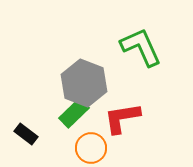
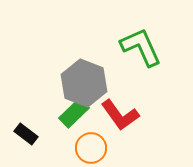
red L-shape: moved 2 px left, 3 px up; rotated 117 degrees counterclockwise
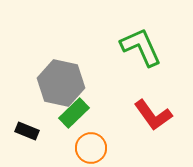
gray hexagon: moved 23 px left; rotated 9 degrees counterclockwise
red L-shape: moved 33 px right
black rectangle: moved 1 px right, 3 px up; rotated 15 degrees counterclockwise
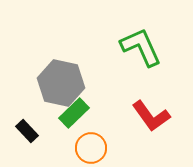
red L-shape: moved 2 px left, 1 px down
black rectangle: rotated 25 degrees clockwise
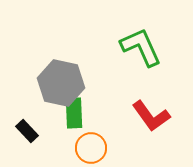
green rectangle: rotated 48 degrees counterclockwise
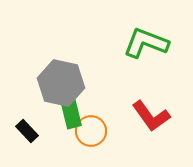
green L-shape: moved 5 px right, 4 px up; rotated 45 degrees counterclockwise
green rectangle: moved 3 px left; rotated 12 degrees counterclockwise
orange circle: moved 17 px up
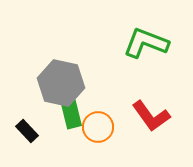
orange circle: moved 7 px right, 4 px up
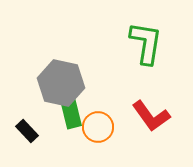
green L-shape: rotated 78 degrees clockwise
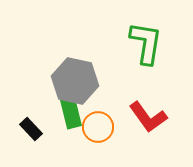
gray hexagon: moved 14 px right, 2 px up
red L-shape: moved 3 px left, 1 px down
black rectangle: moved 4 px right, 2 px up
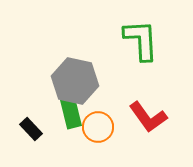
green L-shape: moved 5 px left, 3 px up; rotated 12 degrees counterclockwise
